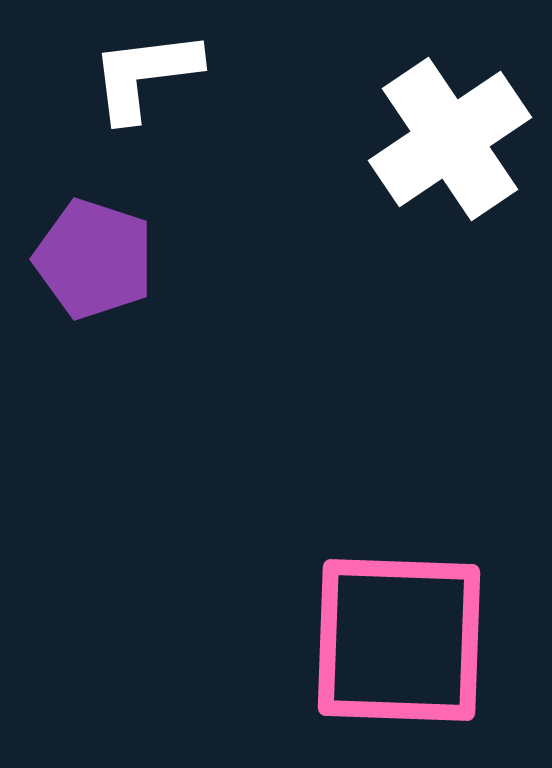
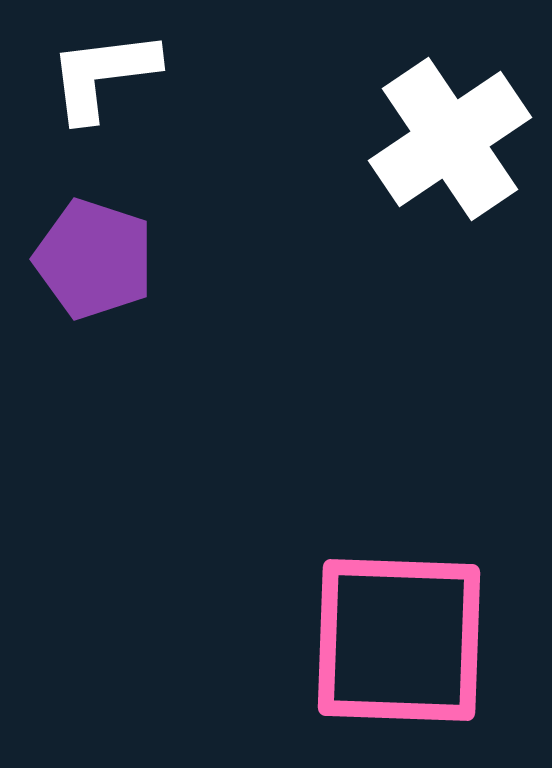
white L-shape: moved 42 px left
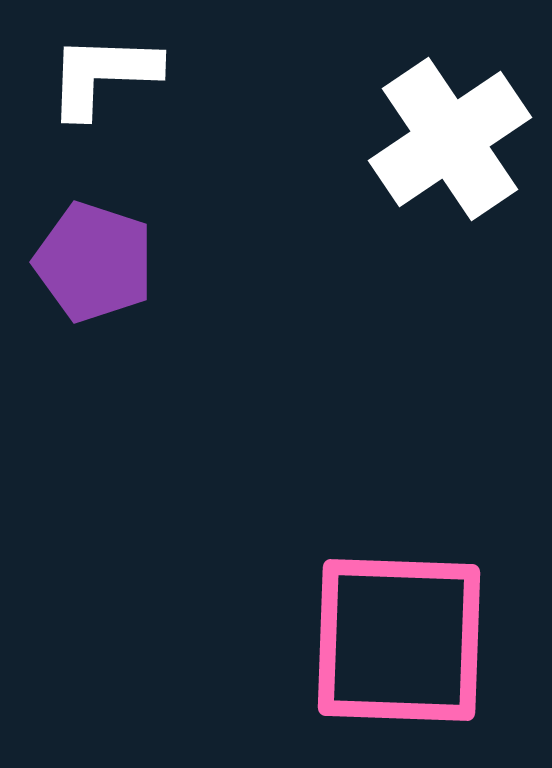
white L-shape: rotated 9 degrees clockwise
purple pentagon: moved 3 px down
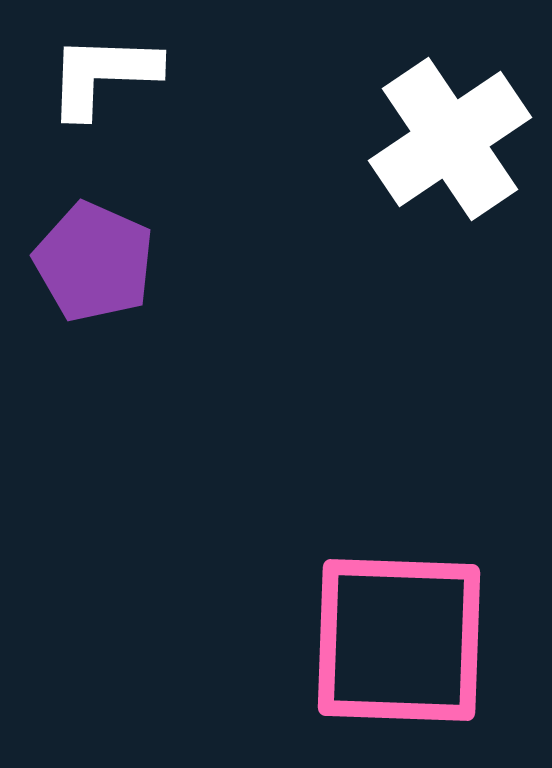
purple pentagon: rotated 6 degrees clockwise
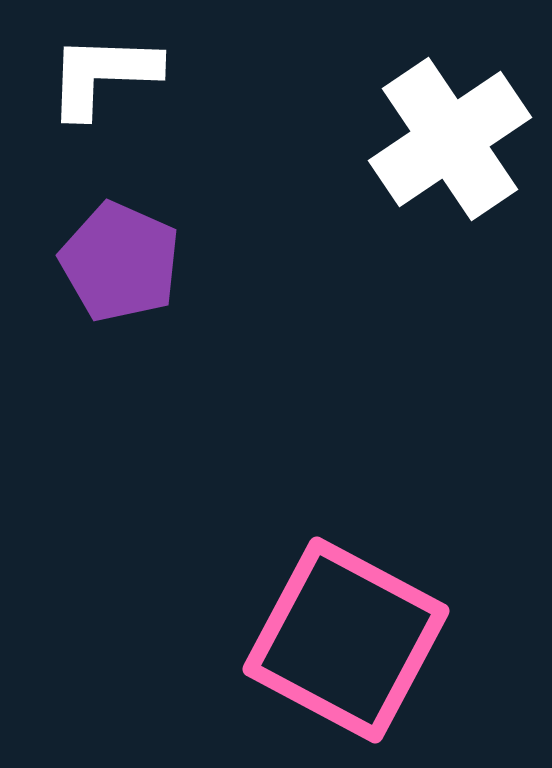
purple pentagon: moved 26 px right
pink square: moved 53 px left; rotated 26 degrees clockwise
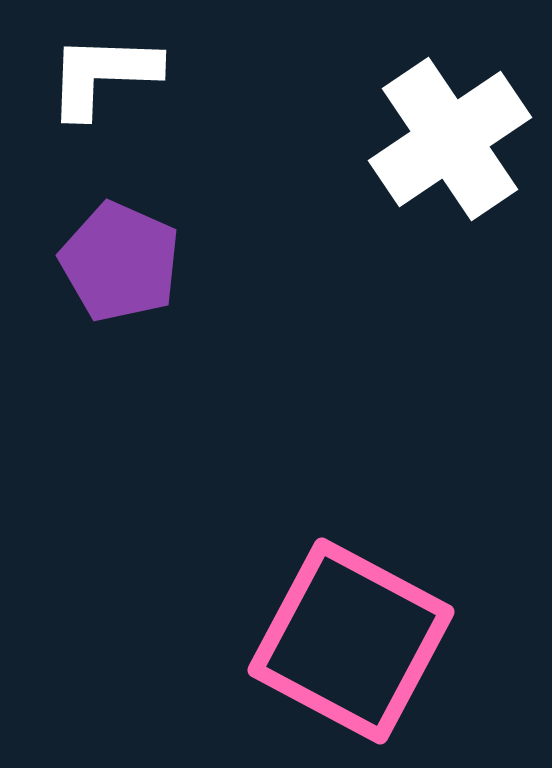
pink square: moved 5 px right, 1 px down
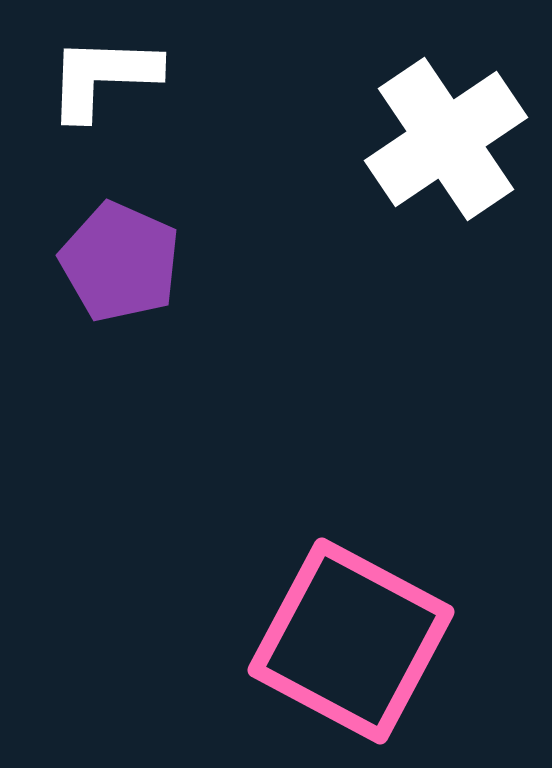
white L-shape: moved 2 px down
white cross: moved 4 px left
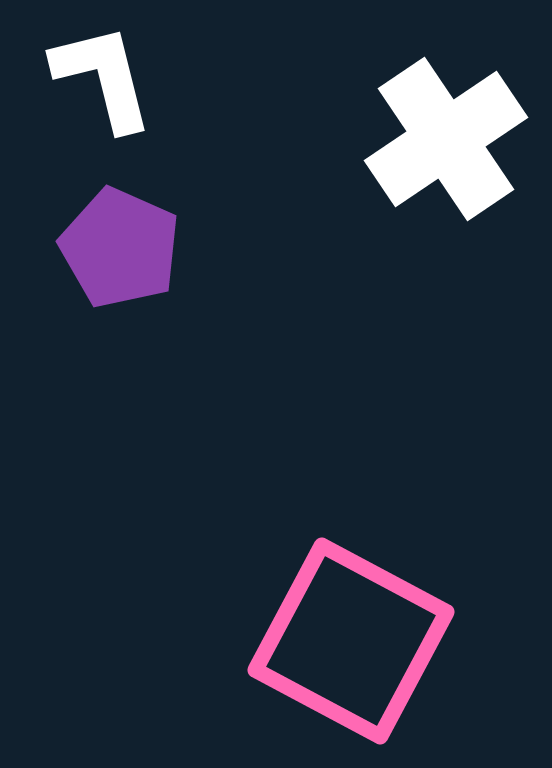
white L-shape: rotated 74 degrees clockwise
purple pentagon: moved 14 px up
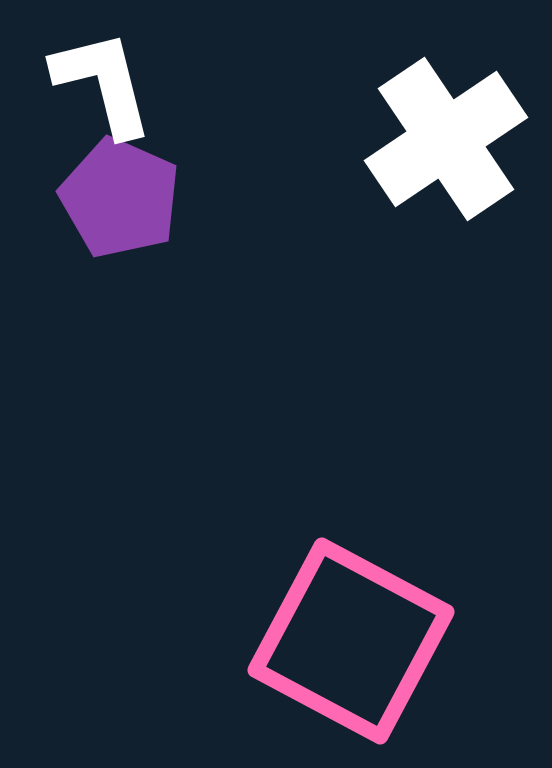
white L-shape: moved 6 px down
purple pentagon: moved 50 px up
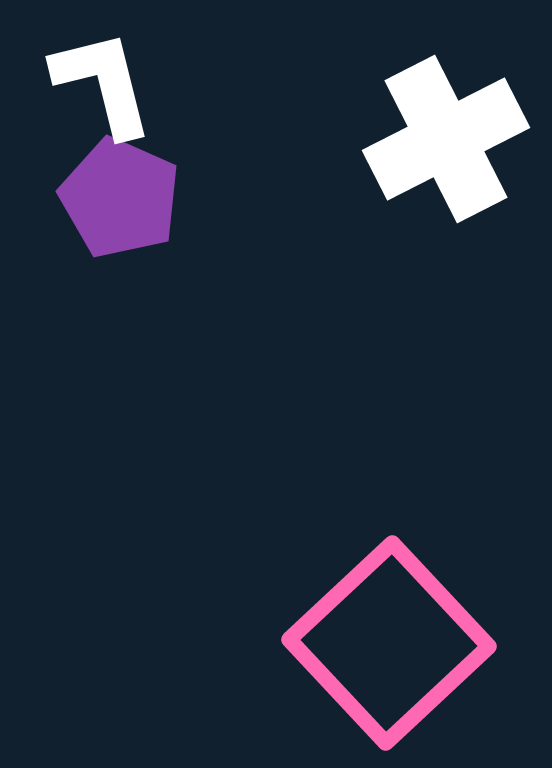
white cross: rotated 7 degrees clockwise
pink square: moved 38 px right, 2 px down; rotated 19 degrees clockwise
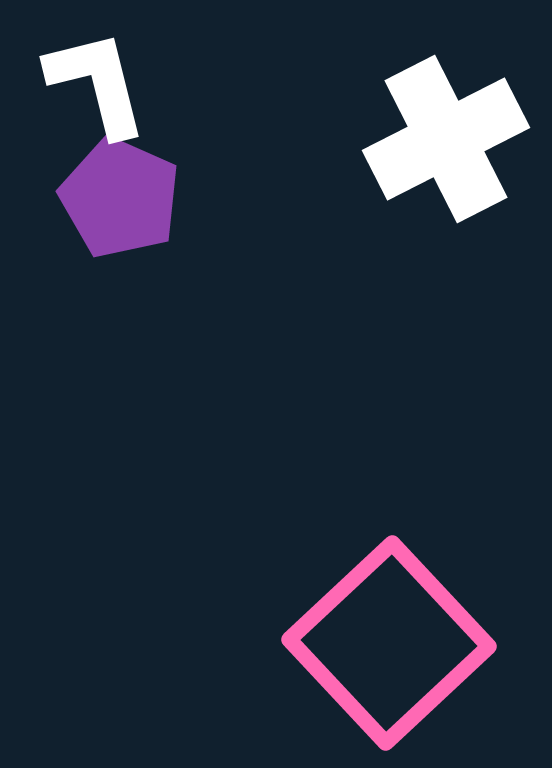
white L-shape: moved 6 px left
